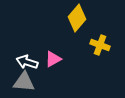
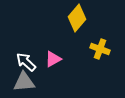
yellow cross: moved 4 px down
white arrow: moved 1 px left; rotated 25 degrees clockwise
gray triangle: rotated 10 degrees counterclockwise
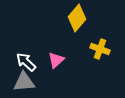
pink triangle: moved 3 px right, 1 px down; rotated 12 degrees counterclockwise
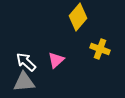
yellow diamond: moved 1 px right, 1 px up
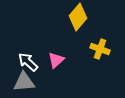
white arrow: moved 2 px right
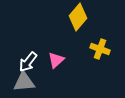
white arrow: rotated 95 degrees counterclockwise
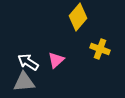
white arrow: rotated 85 degrees clockwise
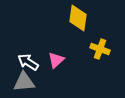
yellow diamond: moved 1 px down; rotated 32 degrees counterclockwise
